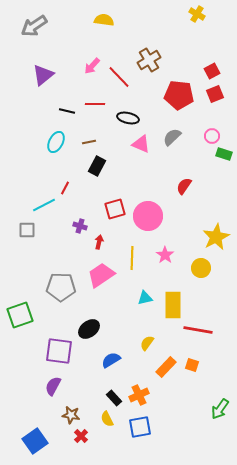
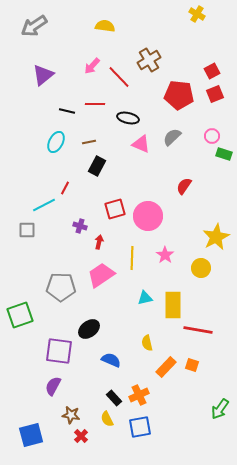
yellow semicircle at (104, 20): moved 1 px right, 6 px down
yellow semicircle at (147, 343): rotated 49 degrees counterclockwise
blue semicircle at (111, 360): rotated 54 degrees clockwise
blue square at (35, 441): moved 4 px left, 6 px up; rotated 20 degrees clockwise
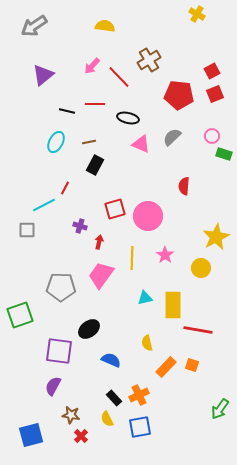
black rectangle at (97, 166): moved 2 px left, 1 px up
red semicircle at (184, 186): rotated 30 degrees counterclockwise
pink trapezoid at (101, 275): rotated 20 degrees counterclockwise
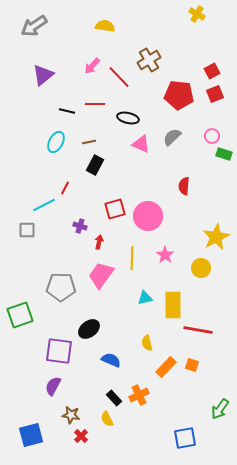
blue square at (140, 427): moved 45 px right, 11 px down
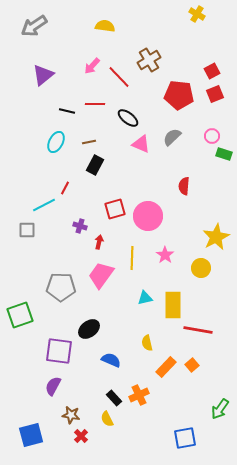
black ellipse at (128, 118): rotated 25 degrees clockwise
orange square at (192, 365): rotated 32 degrees clockwise
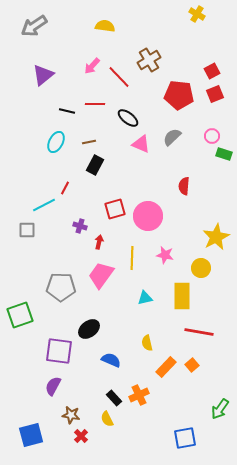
pink star at (165, 255): rotated 24 degrees counterclockwise
yellow rectangle at (173, 305): moved 9 px right, 9 px up
red line at (198, 330): moved 1 px right, 2 px down
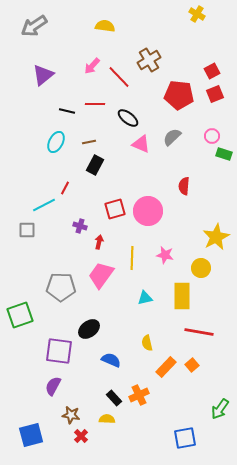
pink circle at (148, 216): moved 5 px up
yellow semicircle at (107, 419): rotated 119 degrees clockwise
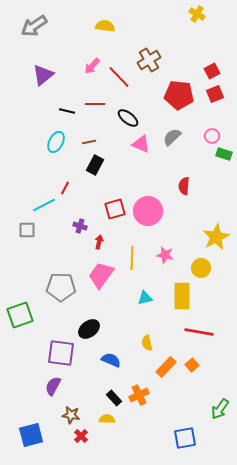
purple square at (59, 351): moved 2 px right, 2 px down
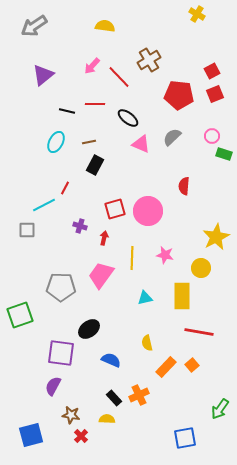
red arrow at (99, 242): moved 5 px right, 4 px up
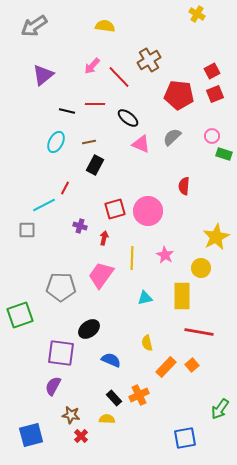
pink star at (165, 255): rotated 18 degrees clockwise
